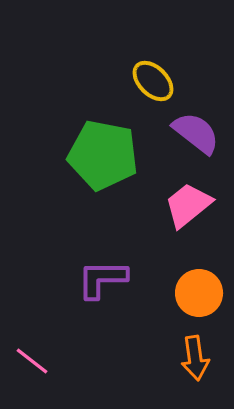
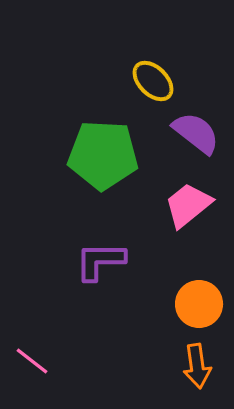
green pentagon: rotated 8 degrees counterclockwise
purple L-shape: moved 2 px left, 18 px up
orange circle: moved 11 px down
orange arrow: moved 2 px right, 8 px down
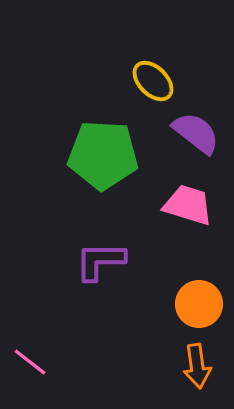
pink trapezoid: rotated 56 degrees clockwise
pink line: moved 2 px left, 1 px down
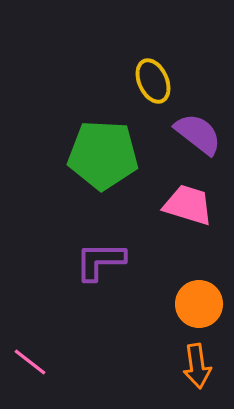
yellow ellipse: rotated 21 degrees clockwise
purple semicircle: moved 2 px right, 1 px down
